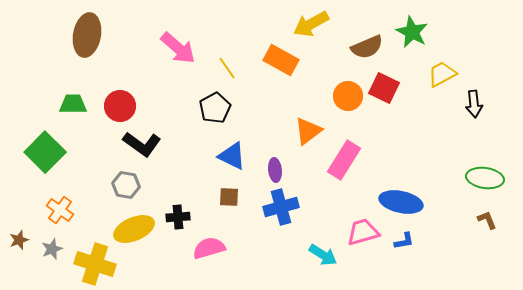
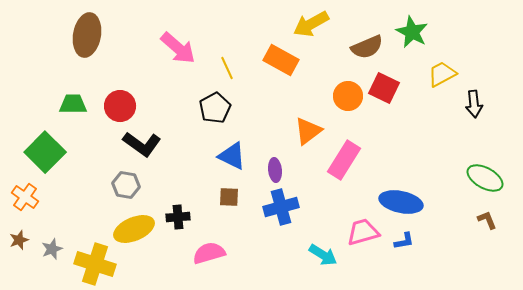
yellow line: rotated 10 degrees clockwise
green ellipse: rotated 21 degrees clockwise
orange cross: moved 35 px left, 13 px up
pink semicircle: moved 5 px down
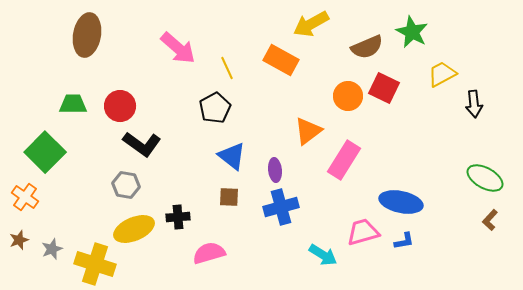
blue triangle: rotated 12 degrees clockwise
brown L-shape: moved 3 px right; rotated 115 degrees counterclockwise
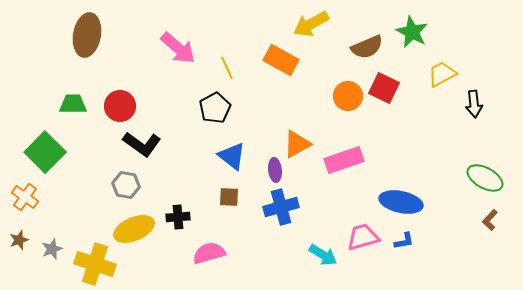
orange triangle: moved 11 px left, 13 px down; rotated 8 degrees clockwise
pink rectangle: rotated 39 degrees clockwise
pink trapezoid: moved 5 px down
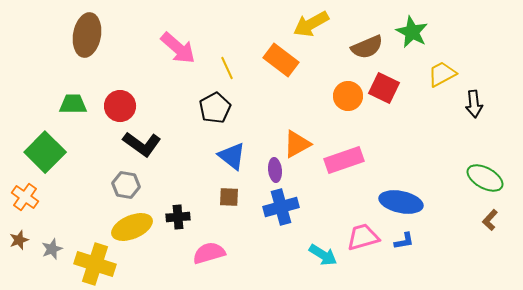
orange rectangle: rotated 8 degrees clockwise
yellow ellipse: moved 2 px left, 2 px up
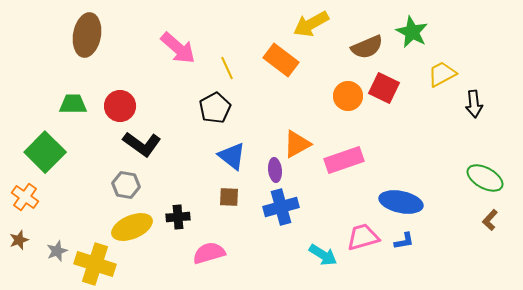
gray star: moved 5 px right, 2 px down
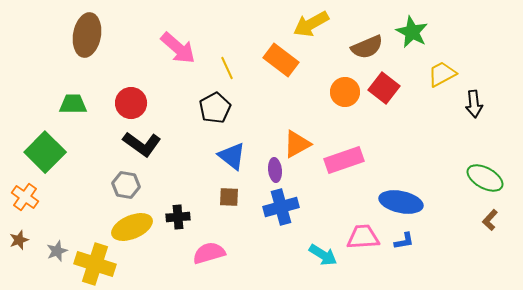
red square: rotated 12 degrees clockwise
orange circle: moved 3 px left, 4 px up
red circle: moved 11 px right, 3 px up
pink trapezoid: rotated 12 degrees clockwise
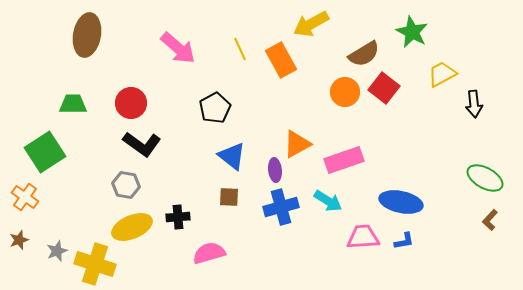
brown semicircle: moved 3 px left, 7 px down; rotated 8 degrees counterclockwise
orange rectangle: rotated 24 degrees clockwise
yellow line: moved 13 px right, 19 px up
green square: rotated 12 degrees clockwise
cyan arrow: moved 5 px right, 54 px up
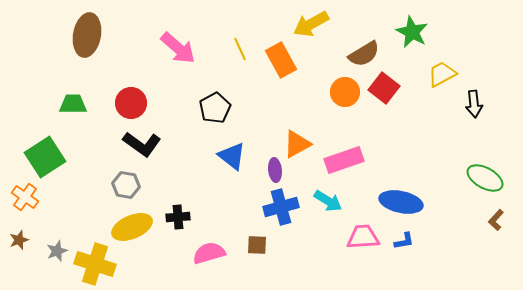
green square: moved 5 px down
brown square: moved 28 px right, 48 px down
brown L-shape: moved 6 px right
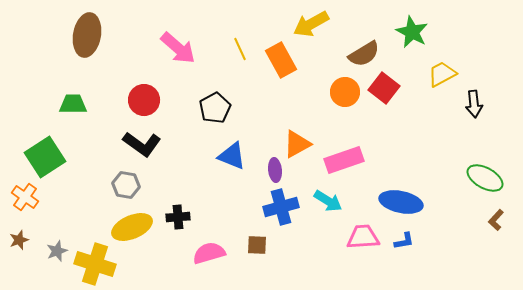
red circle: moved 13 px right, 3 px up
blue triangle: rotated 16 degrees counterclockwise
